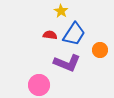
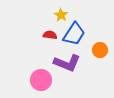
yellow star: moved 4 px down
pink circle: moved 2 px right, 5 px up
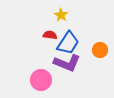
blue trapezoid: moved 6 px left, 9 px down
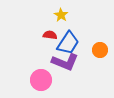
purple L-shape: moved 2 px left, 1 px up
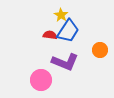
blue trapezoid: moved 12 px up
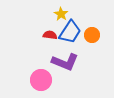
yellow star: moved 1 px up
blue trapezoid: moved 2 px right, 1 px down
orange circle: moved 8 px left, 15 px up
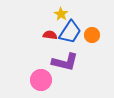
purple L-shape: rotated 8 degrees counterclockwise
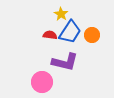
pink circle: moved 1 px right, 2 px down
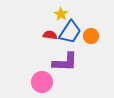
orange circle: moved 1 px left, 1 px down
purple L-shape: rotated 12 degrees counterclockwise
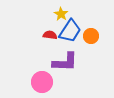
blue trapezoid: moved 1 px up
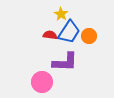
blue trapezoid: moved 1 px left, 1 px down
orange circle: moved 2 px left
